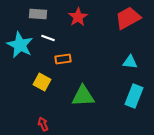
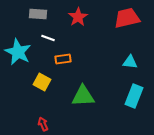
red trapezoid: moved 1 px left; rotated 16 degrees clockwise
cyan star: moved 2 px left, 7 px down
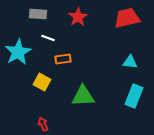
cyan star: rotated 16 degrees clockwise
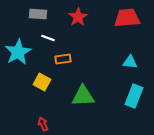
red trapezoid: rotated 8 degrees clockwise
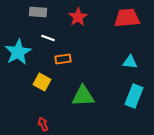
gray rectangle: moved 2 px up
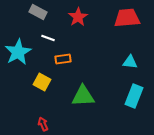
gray rectangle: rotated 24 degrees clockwise
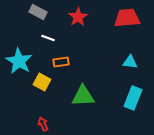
cyan star: moved 1 px right, 9 px down; rotated 12 degrees counterclockwise
orange rectangle: moved 2 px left, 3 px down
cyan rectangle: moved 1 px left, 2 px down
